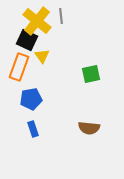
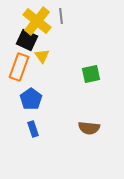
blue pentagon: rotated 25 degrees counterclockwise
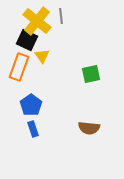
blue pentagon: moved 6 px down
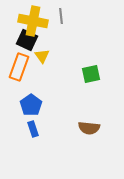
yellow cross: moved 4 px left; rotated 28 degrees counterclockwise
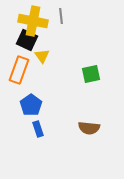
orange rectangle: moved 3 px down
blue rectangle: moved 5 px right
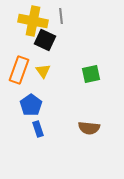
black square: moved 18 px right
yellow triangle: moved 1 px right, 15 px down
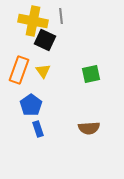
brown semicircle: rotated 10 degrees counterclockwise
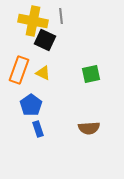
yellow triangle: moved 2 px down; rotated 28 degrees counterclockwise
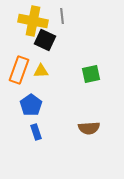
gray line: moved 1 px right
yellow triangle: moved 2 px left, 2 px up; rotated 28 degrees counterclockwise
blue rectangle: moved 2 px left, 3 px down
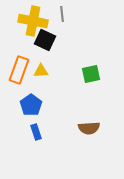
gray line: moved 2 px up
